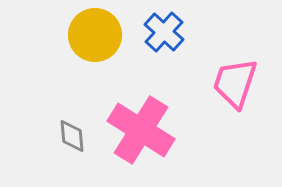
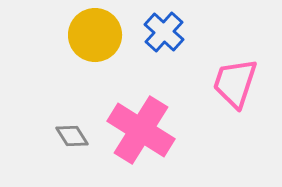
gray diamond: rotated 28 degrees counterclockwise
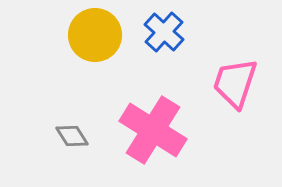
pink cross: moved 12 px right
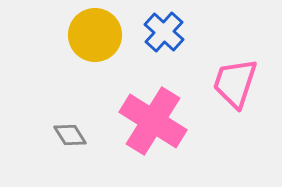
pink cross: moved 9 px up
gray diamond: moved 2 px left, 1 px up
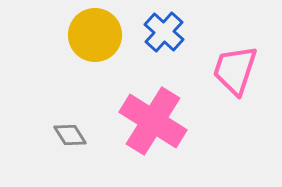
pink trapezoid: moved 13 px up
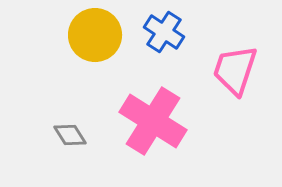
blue cross: rotated 9 degrees counterclockwise
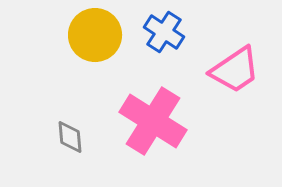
pink trapezoid: rotated 142 degrees counterclockwise
gray diamond: moved 2 px down; rotated 28 degrees clockwise
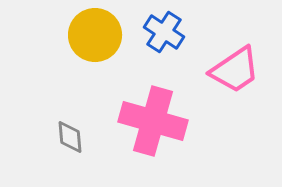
pink cross: rotated 16 degrees counterclockwise
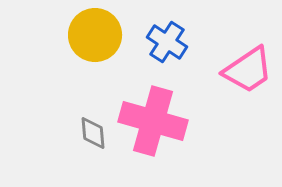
blue cross: moved 3 px right, 10 px down
pink trapezoid: moved 13 px right
gray diamond: moved 23 px right, 4 px up
